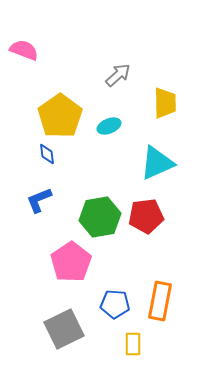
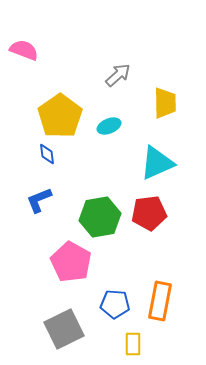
red pentagon: moved 3 px right, 3 px up
pink pentagon: rotated 9 degrees counterclockwise
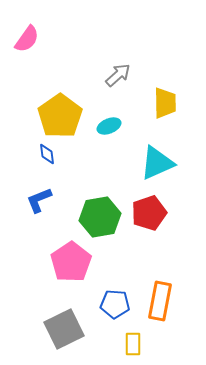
pink semicircle: moved 3 px right, 11 px up; rotated 104 degrees clockwise
red pentagon: rotated 12 degrees counterclockwise
pink pentagon: rotated 9 degrees clockwise
